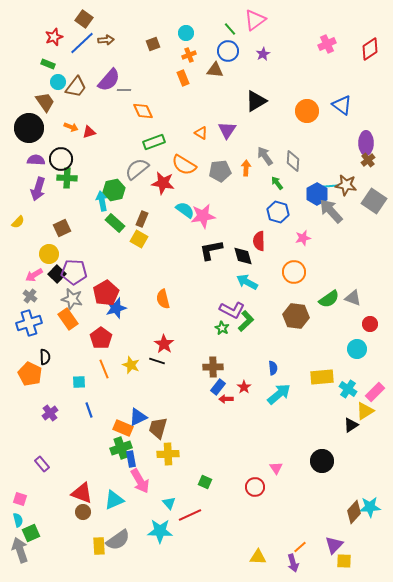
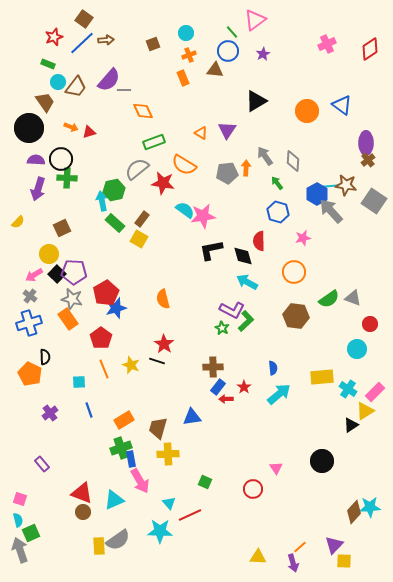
green line at (230, 29): moved 2 px right, 3 px down
gray pentagon at (220, 171): moved 7 px right, 2 px down
brown rectangle at (142, 219): rotated 14 degrees clockwise
blue triangle at (138, 417): moved 54 px right; rotated 18 degrees clockwise
orange rectangle at (123, 428): moved 1 px right, 8 px up; rotated 54 degrees counterclockwise
red circle at (255, 487): moved 2 px left, 2 px down
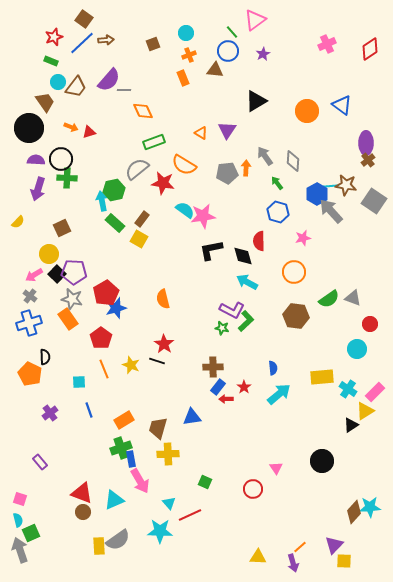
green rectangle at (48, 64): moved 3 px right, 3 px up
green star at (222, 328): rotated 16 degrees counterclockwise
purple rectangle at (42, 464): moved 2 px left, 2 px up
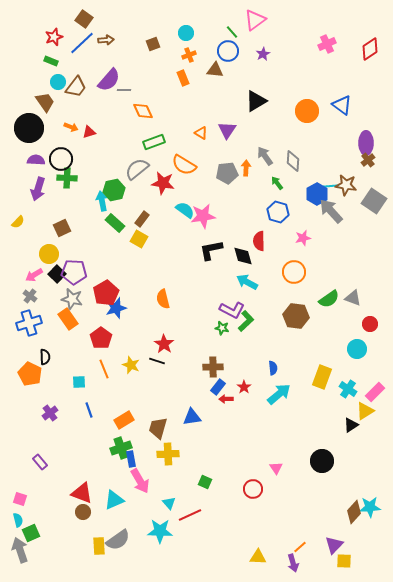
yellow rectangle at (322, 377): rotated 65 degrees counterclockwise
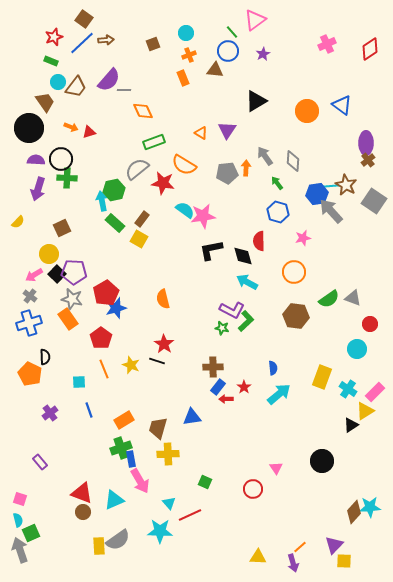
brown star at (346, 185): rotated 20 degrees clockwise
blue hexagon at (317, 194): rotated 20 degrees clockwise
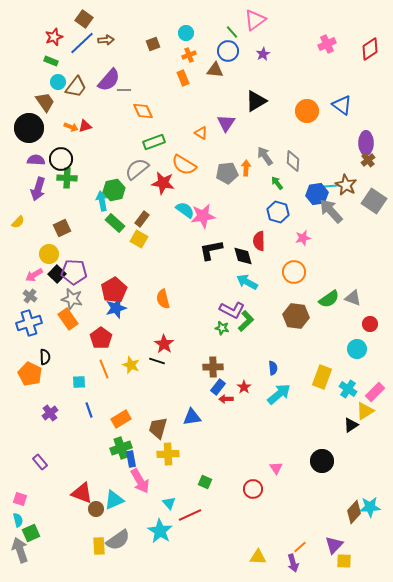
purple triangle at (227, 130): moved 1 px left, 7 px up
red triangle at (89, 132): moved 4 px left, 6 px up
red pentagon at (106, 293): moved 8 px right, 3 px up
orange rectangle at (124, 420): moved 3 px left, 1 px up
brown circle at (83, 512): moved 13 px right, 3 px up
cyan star at (160, 531): rotated 30 degrees clockwise
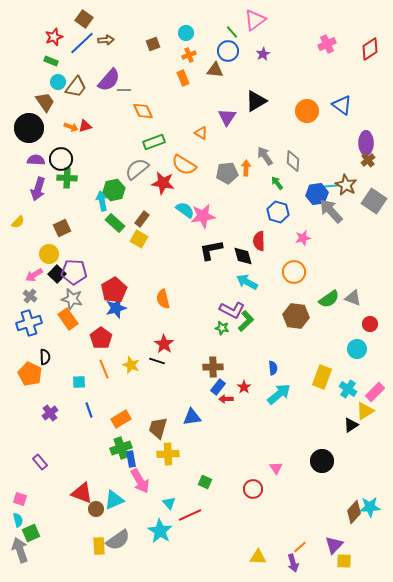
purple triangle at (226, 123): moved 1 px right, 6 px up
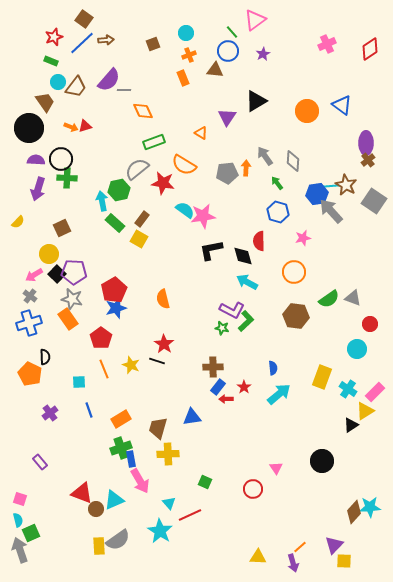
green hexagon at (114, 190): moved 5 px right
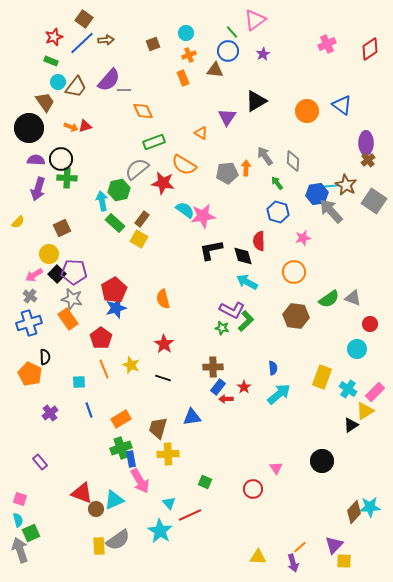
black line at (157, 361): moved 6 px right, 17 px down
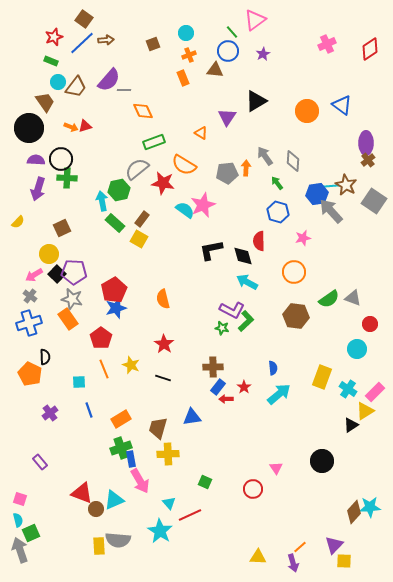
pink star at (203, 216): moved 11 px up; rotated 15 degrees counterclockwise
gray semicircle at (118, 540): rotated 40 degrees clockwise
